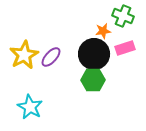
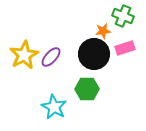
green hexagon: moved 6 px left, 9 px down
cyan star: moved 24 px right
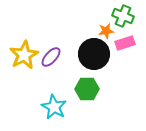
orange star: moved 3 px right
pink rectangle: moved 5 px up
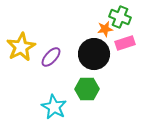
green cross: moved 3 px left, 1 px down
orange star: moved 1 px left, 2 px up
yellow star: moved 3 px left, 8 px up
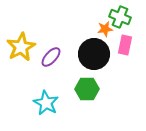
pink rectangle: moved 2 px down; rotated 60 degrees counterclockwise
cyan star: moved 8 px left, 4 px up
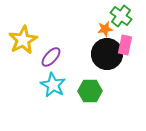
green cross: moved 1 px right, 1 px up; rotated 15 degrees clockwise
yellow star: moved 2 px right, 7 px up
black circle: moved 13 px right
green hexagon: moved 3 px right, 2 px down
cyan star: moved 7 px right, 18 px up
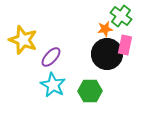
yellow star: rotated 24 degrees counterclockwise
